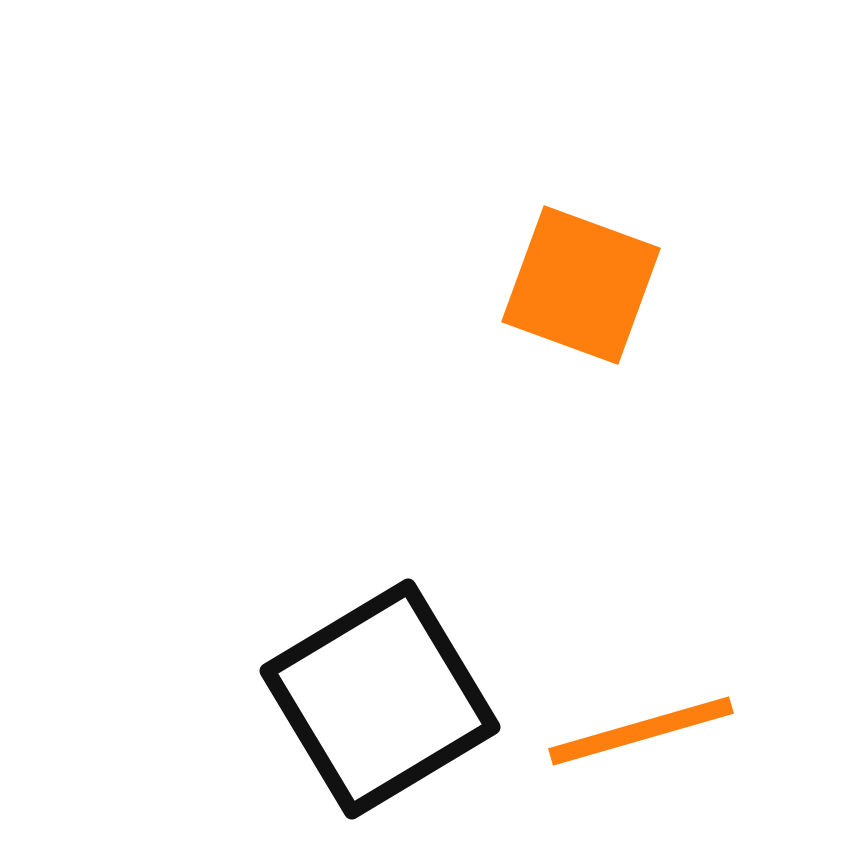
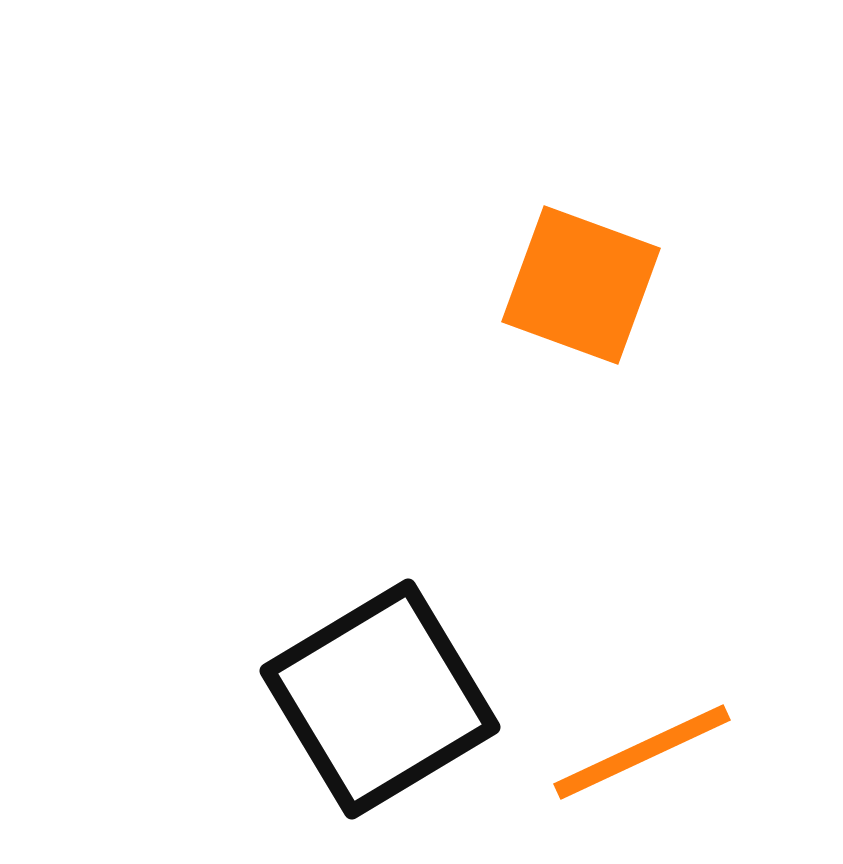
orange line: moved 1 px right, 21 px down; rotated 9 degrees counterclockwise
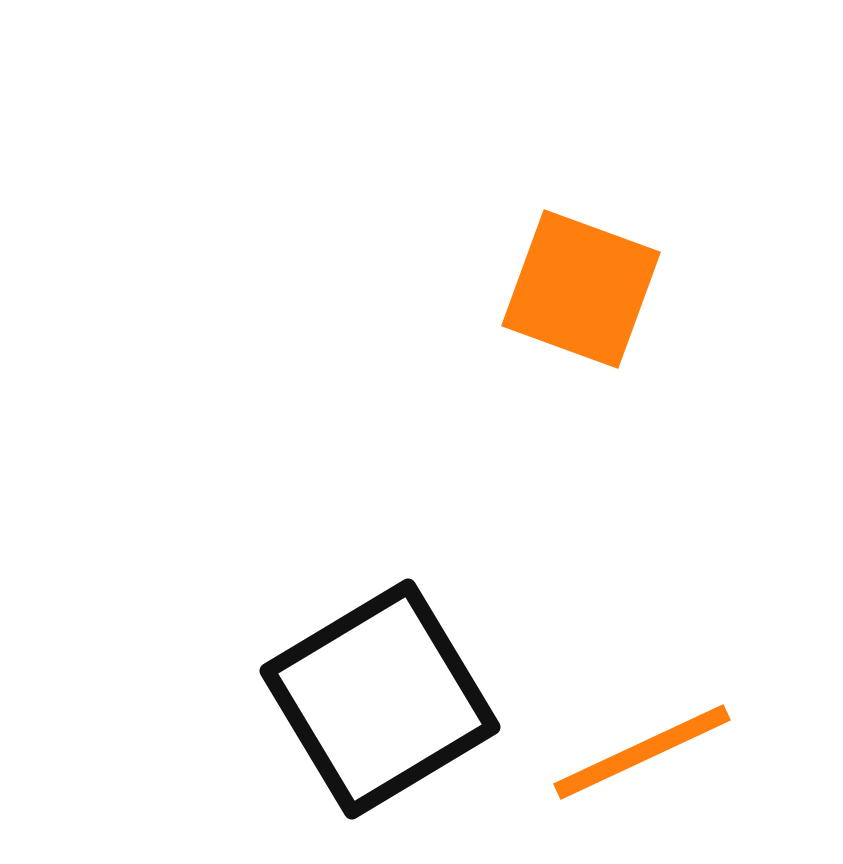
orange square: moved 4 px down
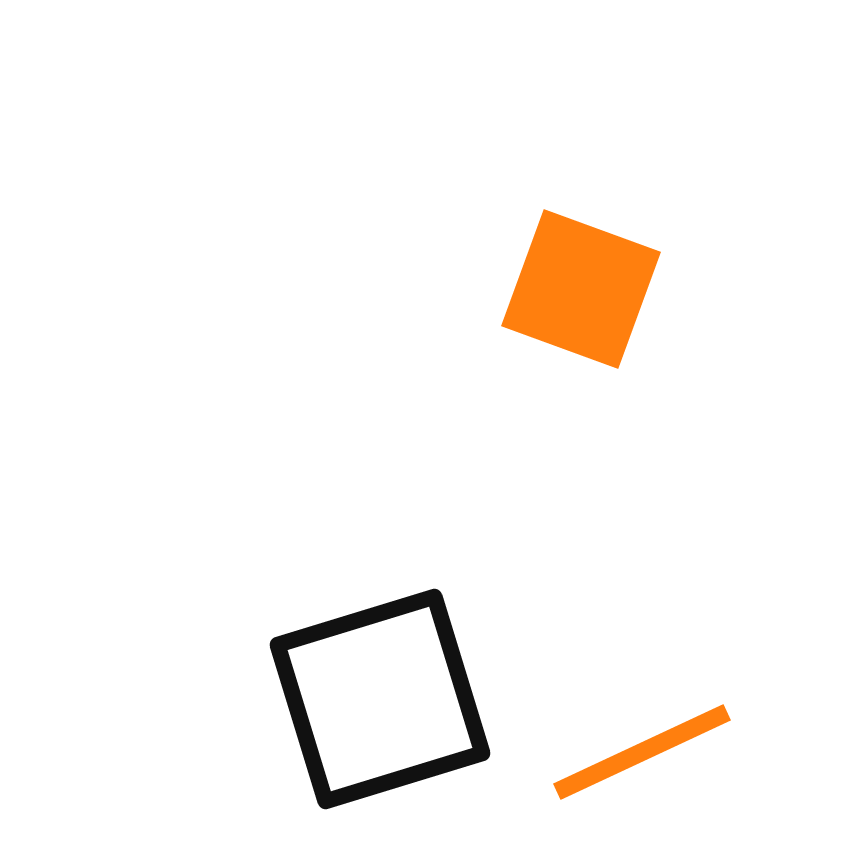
black square: rotated 14 degrees clockwise
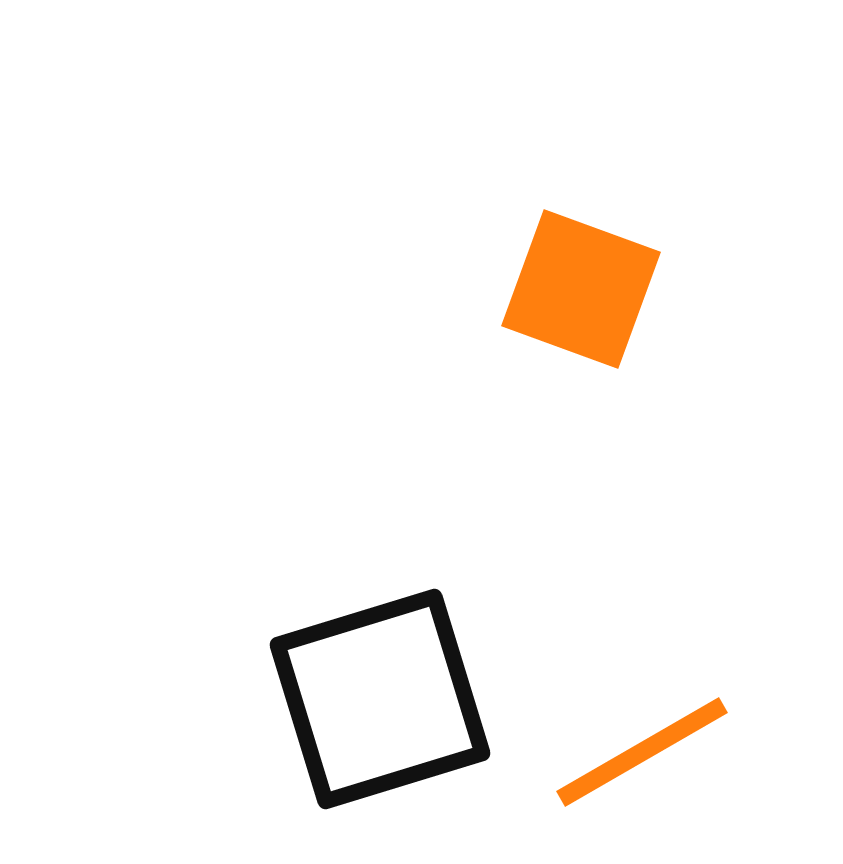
orange line: rotated 5 degrees counterclockwise
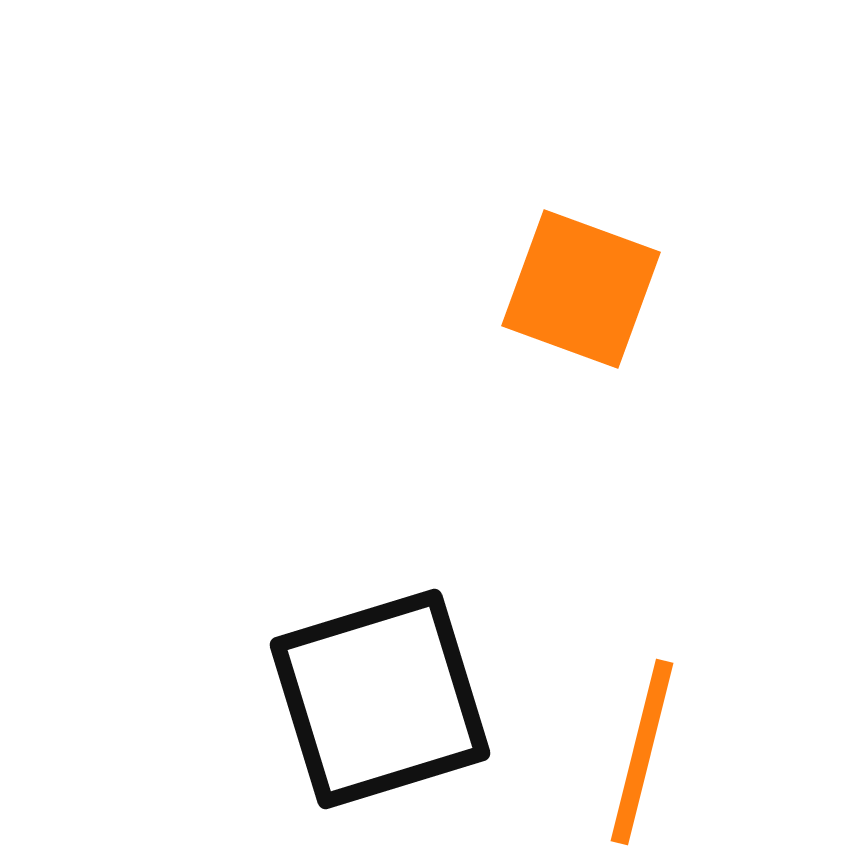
orange line: rotated 46 degrees counterclockwise
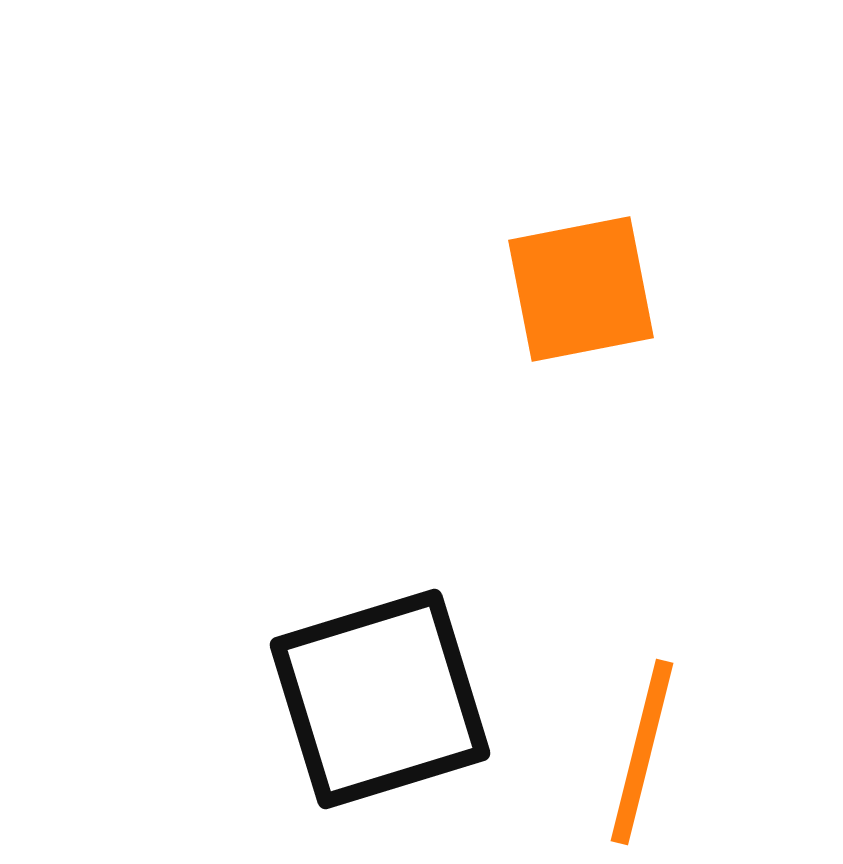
orange square: rotated 31 degrees counterclockwise
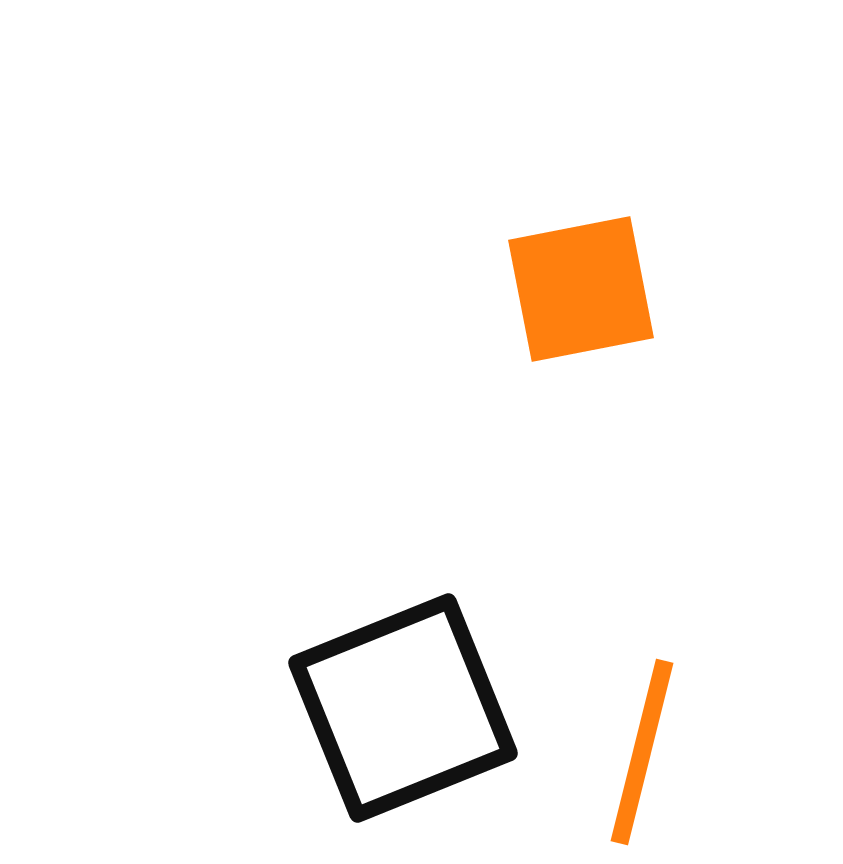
black square: moved 23 px right, 9 px down; rotated 5 degrees counterclockwise
